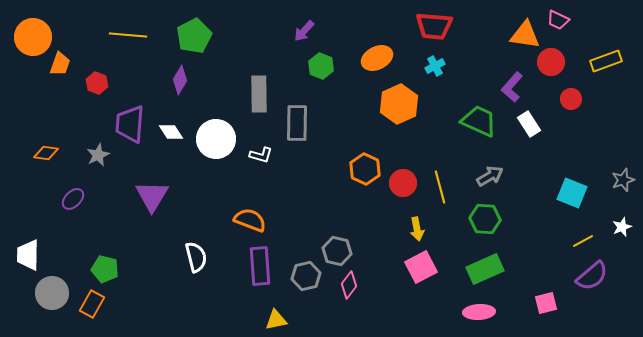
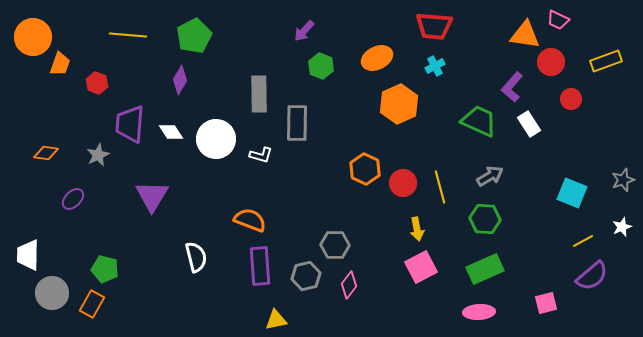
gray hexagon at (337, 251): moved 2 px left, 6 px up; rotated 12 degrees counterclockwise
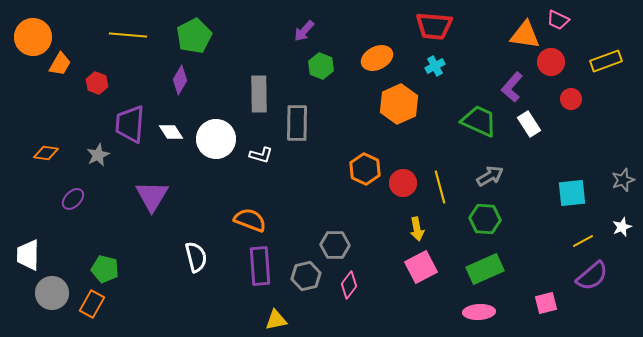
orange trapezoid at (60, 64): rotated 10 degrees clockwise
cyan square at (572, 193): rotated 28 degrees counterclockwise
